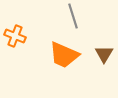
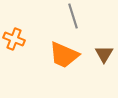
orange cross: moved 1 px left, 3 px down
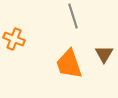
orange trapezoid: moved 5 px right, 9 px down; rotated 48 degrees clockwise
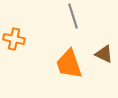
orange cross: rotated 10 degrees counterclockwise
brown triangle: rotated 36 degrees counterclockwise
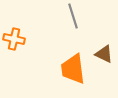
orange trapezoid: moved 4 px right, 5 px down; rotated 12 degrees clockwise
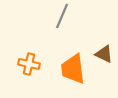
gray line: moved 11 px left; rotated 40 degrees clockwise
orange cross: moved 15 px right, 25 px down
